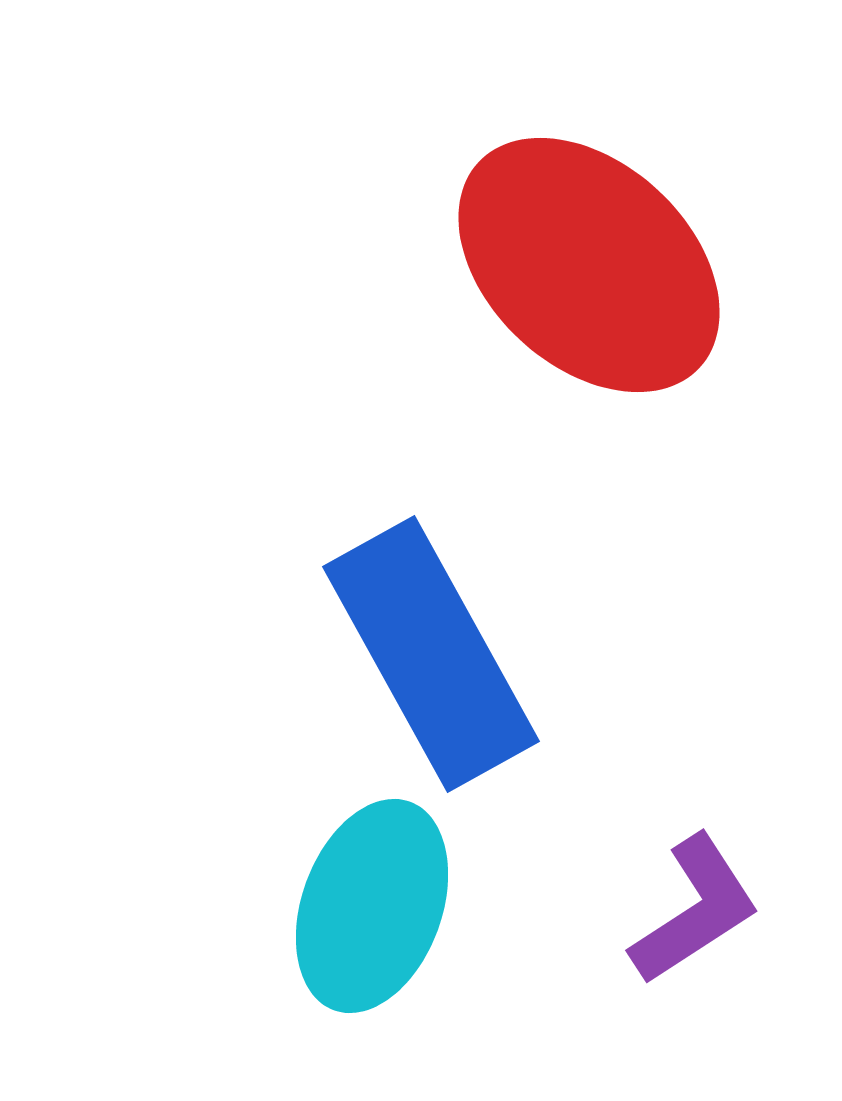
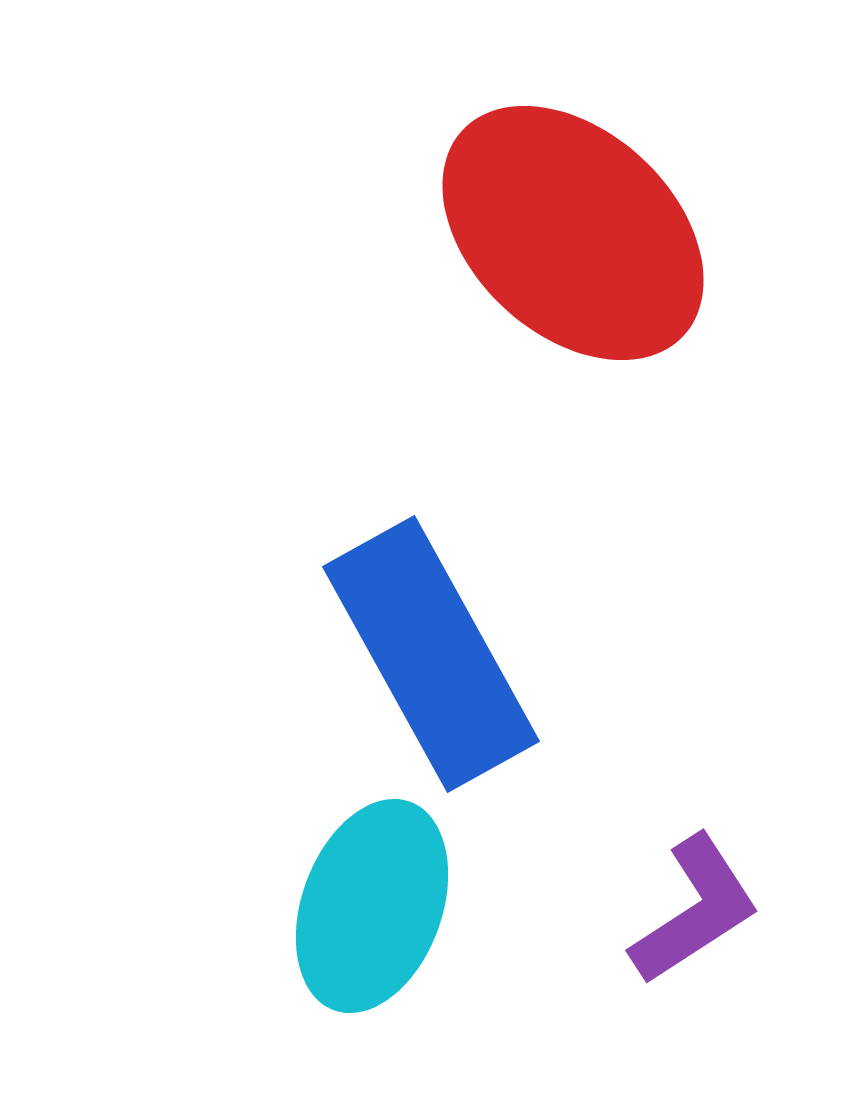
red ellipse: moved 16 px left, 32 px up
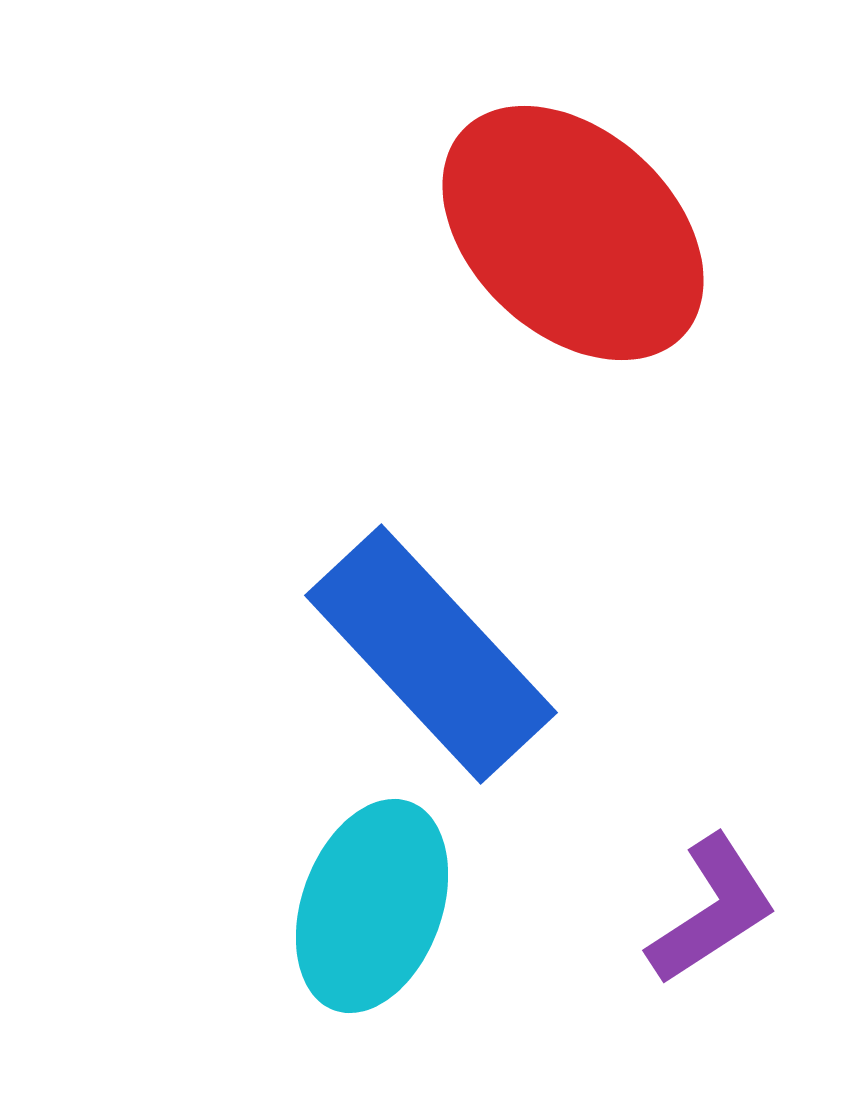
blue rectangle: rotated 14 degrees counterclockwise
purple L-shape: moved 17 px right
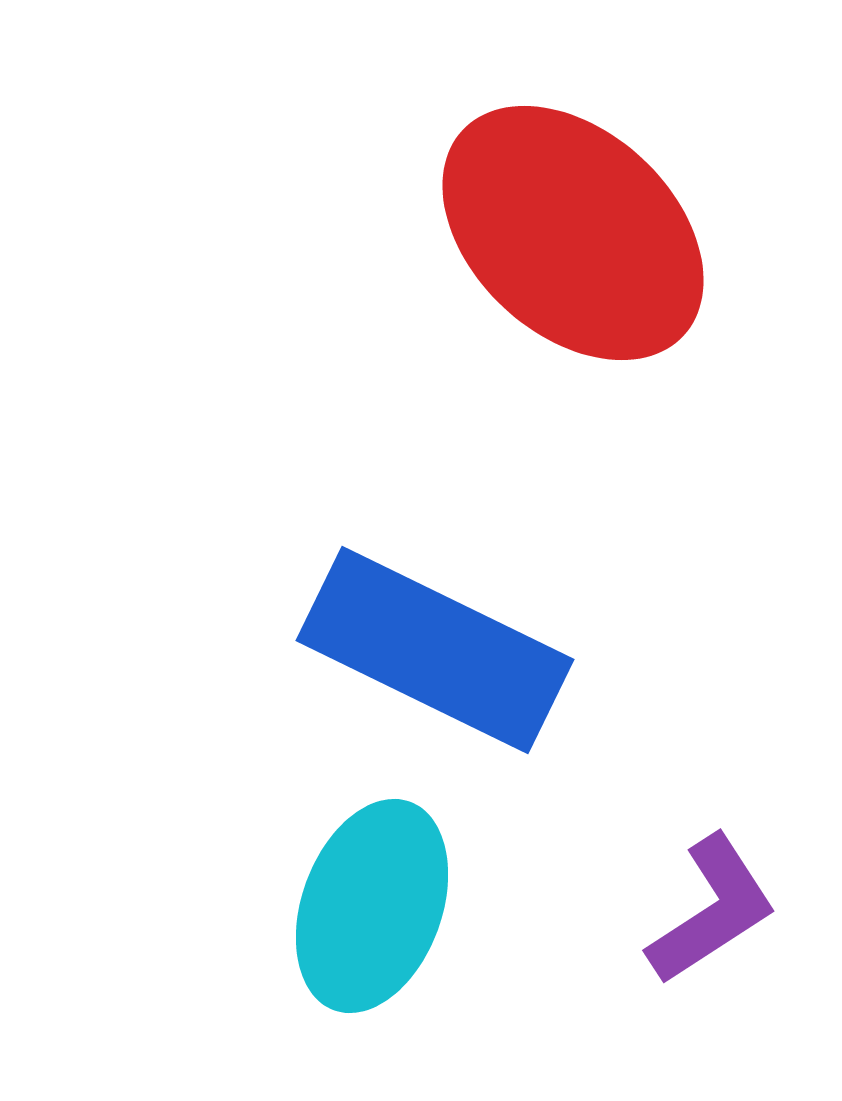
blue rectangle: moved 4 px right, 4 px up; rotated 21 degrees counterclockwise
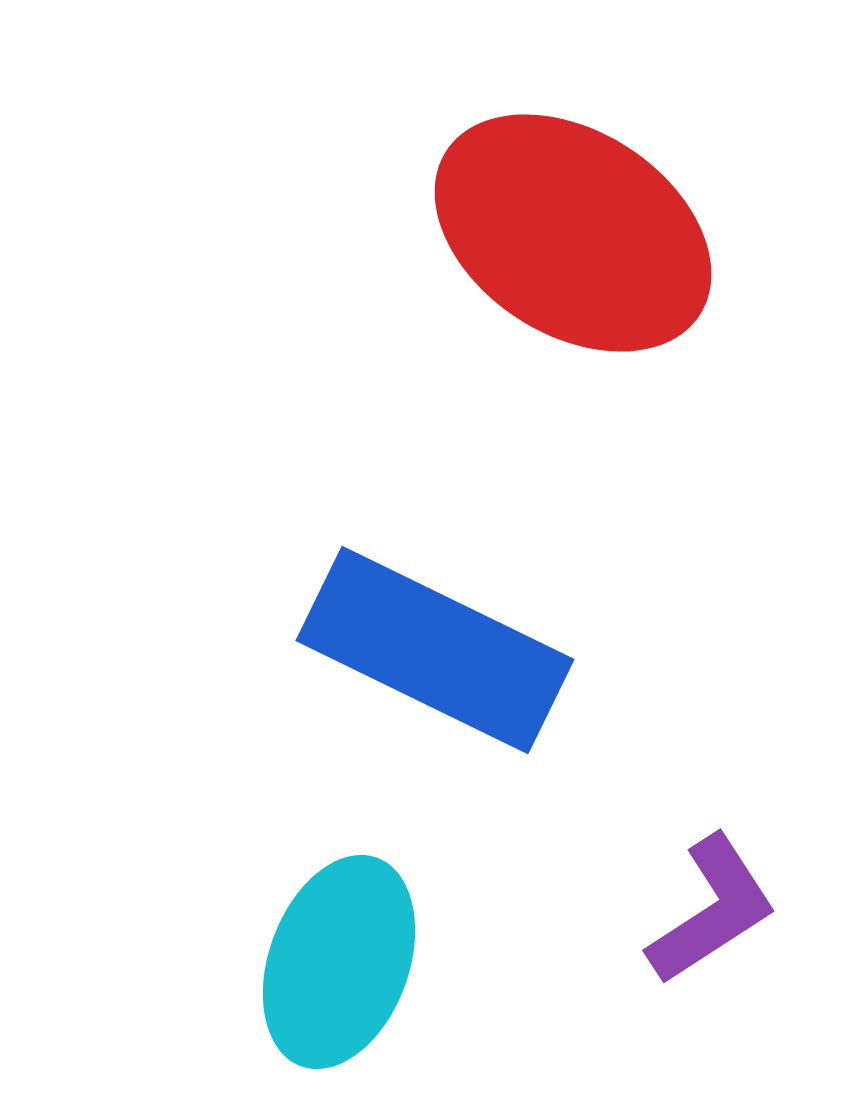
red ellipse: rotated 10 degrees counterclockwise
cyan ellipse: moved 33 px left, 56 px down
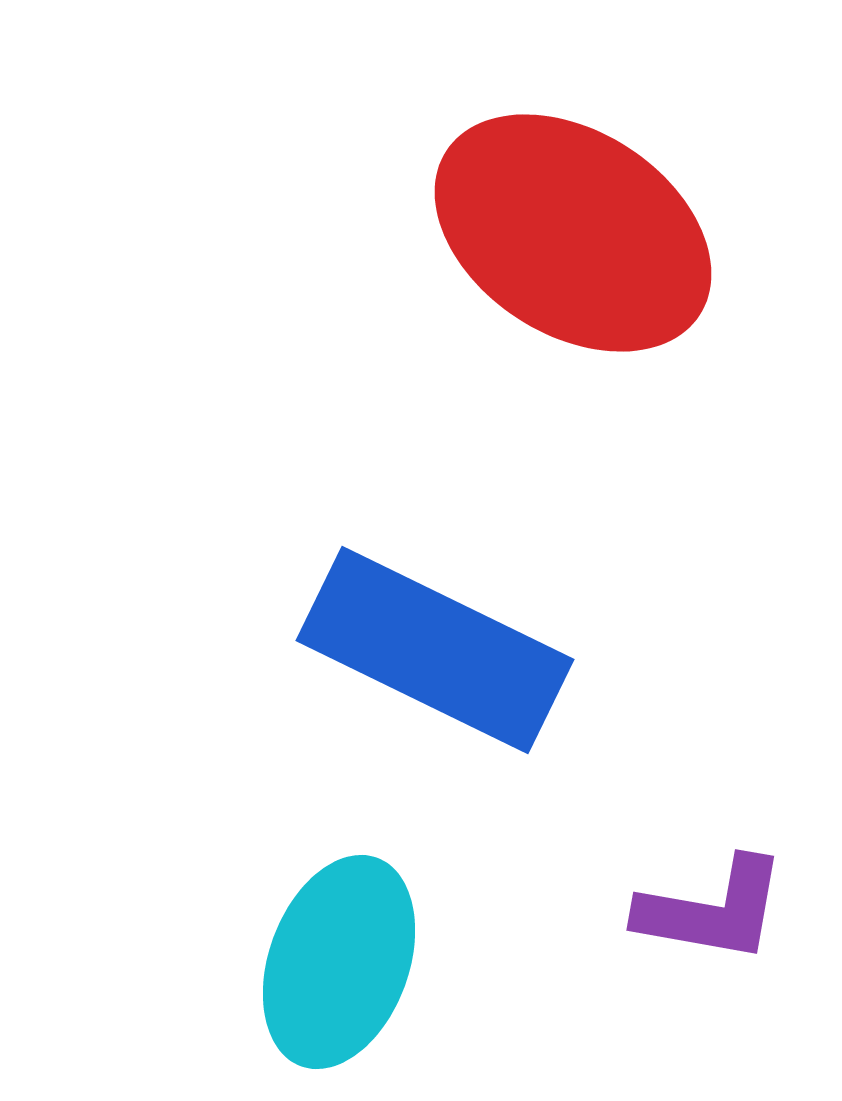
purple L-shape: rotated 43 degrees clockwise
